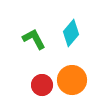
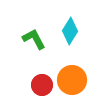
cyan diamond: moved 1 px left, 2 px up; rotated 8 degrees counterclockwise
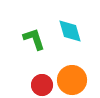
cyan diamond: rotated 48 degrees counterclockwise
green L-shape: rotated 10 degrees clockwise
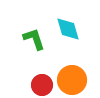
cyan diamond: moved 2 px left, 2 px up
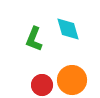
green L-shape: rotated 140 degrees counterclockwise
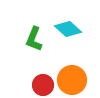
cyan diamond: rotated 32 degrees counterclockwise
red circle: moved 1 px right
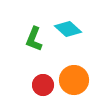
orange circle: moved 2 px right
